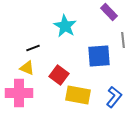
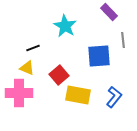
red square: rotated 12 degrees clockwise
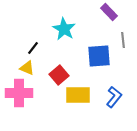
cyan star: moved 1 px left, 3 px down
black line: rotated 32 degrees counterclockwise
yellow rectangle: rotated 10 degrees counterclockwise
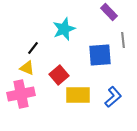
cyan star: rotated 20 degrees clockwise
blue square: moved 1 px right, 1 px up
pink cross: moved 2 px right, 1 px down; rotated 12 degrees counterclockwise
blue L-shape: moved 1 px left; rotated 10 degrees clockwise
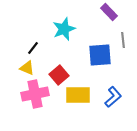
pink cross: moved 14 px right
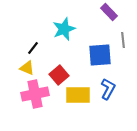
blue L-shape: moved 5 px left, 8 px up; rotated 20 degrees counterclockwise
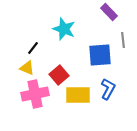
cyan star: rotated 30 degrees counterclockwise
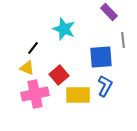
blue square: moved 1 px right, 2 px down
blue L-shape: moved 3 px left, 3 px up
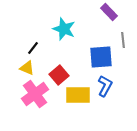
pink cross: rotated 24 degrees counterclockwise
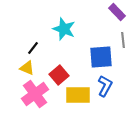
purple rectangle: moved 8 px right
